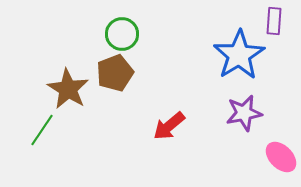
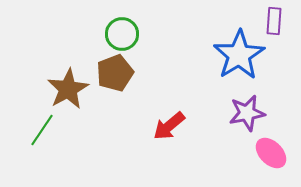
brown star: rotated 12 degrees clockwise
purple star: moved 3 px right
pink ellipse: moved 10 px left, 4 px up
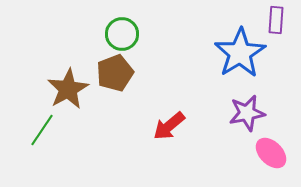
purple rectangle: moved 2 px right, 1 px up
blue star: moved 1 px right, 2 px up
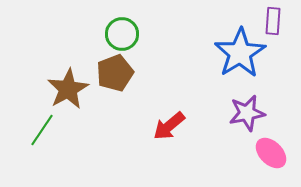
purple rectangle: moved 3 px left, 1 px down
